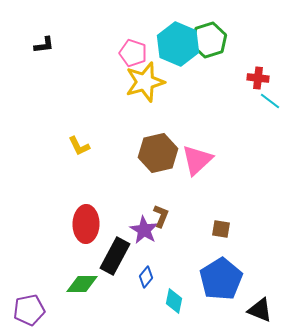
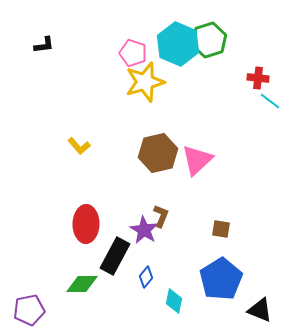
yellow L-shape: rotated 15 degrees counterclockwise
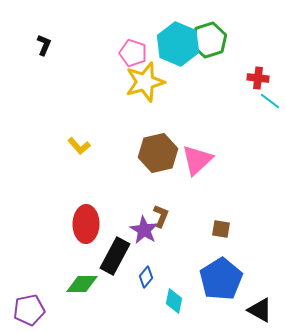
black L-shape: rotated 60 degrees counterclockwise
black triangle: rotated 8 degrees clockwise
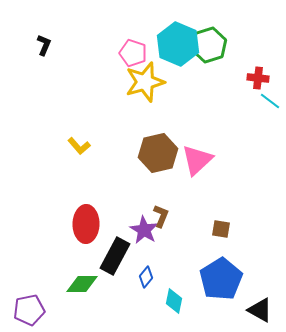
green hexagon: moved 5 px down
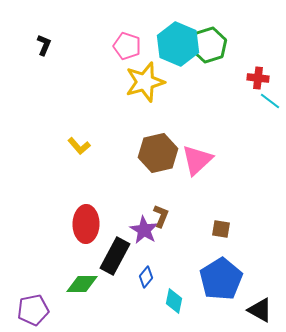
pink pentagon: moved 6 px left, 7 px up
purple pentagon: moved 4 px right
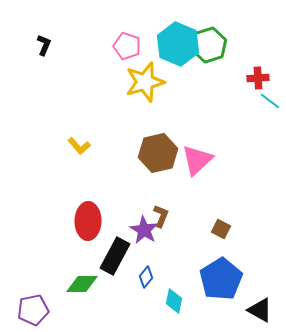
red cross: rotated 10 degrees counterclockwise
red ellipse: moved 2 px right, 3 px up
brown square: rotated 18 degrees clockwise
